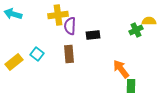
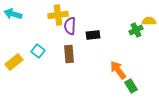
cyan square: moved 1 px right, 3 px up
orange arrow: moved 3 px left, 1 px down
green rectangle: rotated 32 degrees counterclockwise
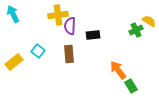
cyan arrow: rotated 48 degrees clockwise
yellow semicircle: rotated 32 degrees clockwise
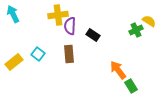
black rectangle: rotated 40 degrees clockwise
cyan square: moved 3 px down
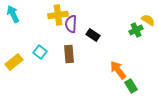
yellow semicircle: moved 1 px left, 1 px up
purple semicircle: moved 1 px right, 2 px up
cyan square: moved 2 px right, 2 px up
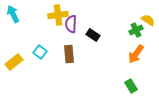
orange arrow: moved 18 px right, 16 px up; rotated 108 degrees counterclockwise
